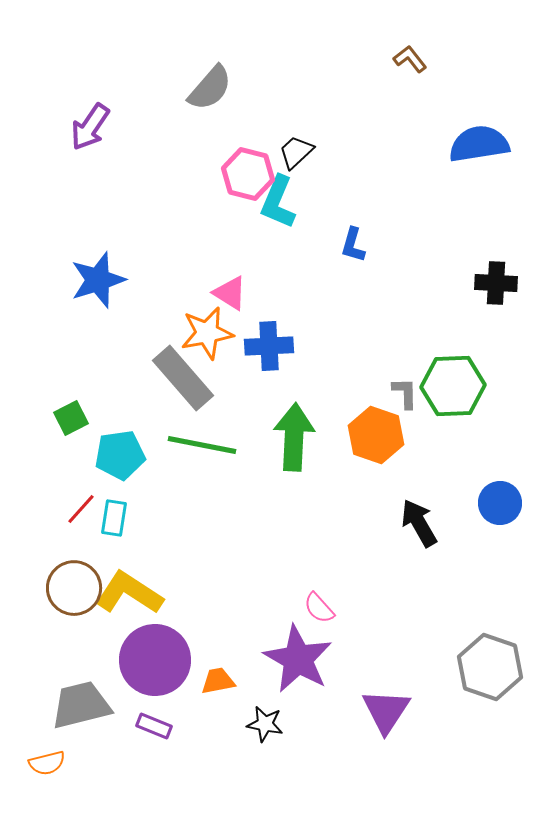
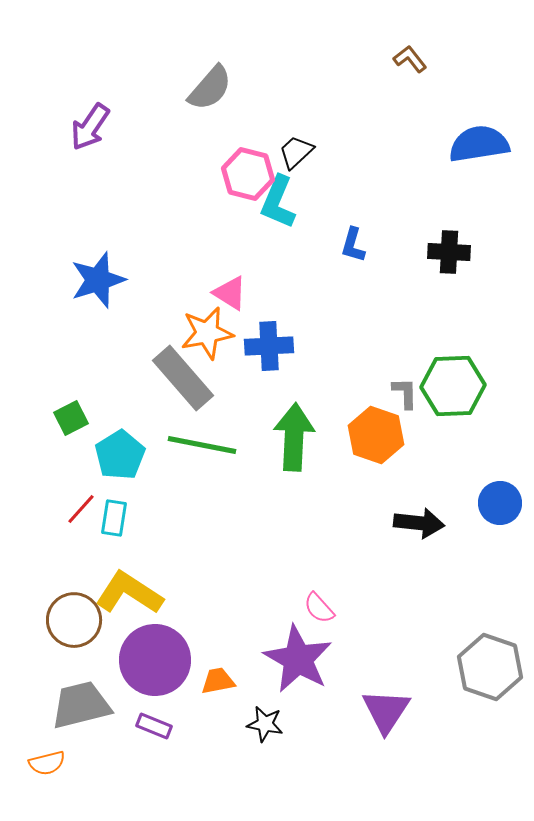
black cross: moved 47 px left, 31 px up
cyan pentagon: rotated 24 degrees counterclockwise
black arrow: rotated 126 degrees clockwise
brown circle: moved 32 px down
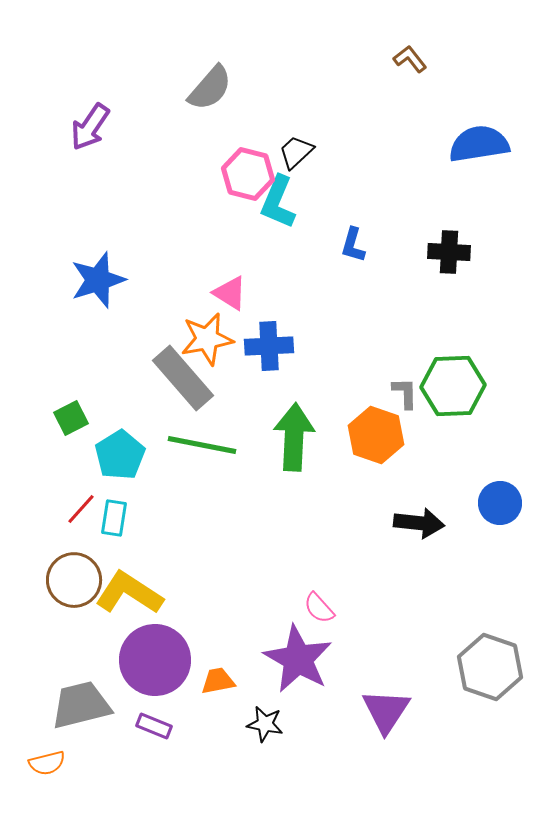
orange star: moved 6 px down
brown circle: moved 40 px up
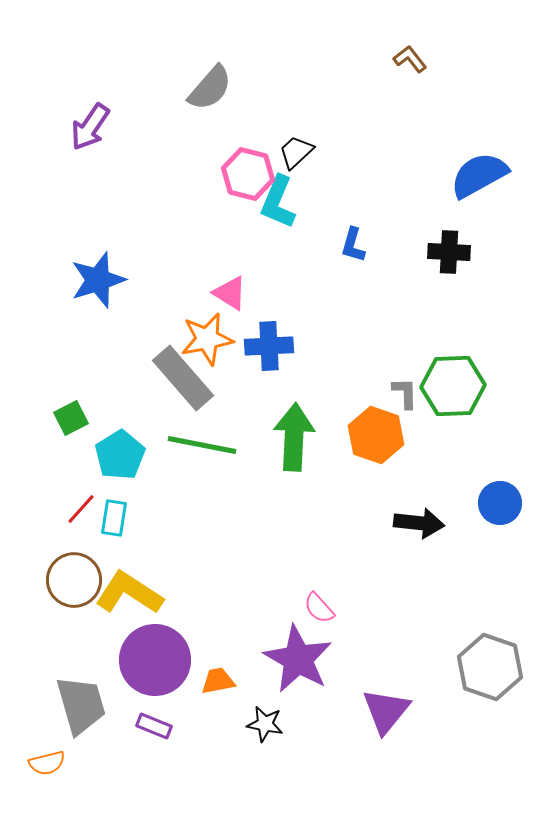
blue semicircle: moved 31 px down; rotated 20 degrees counterclockwise
gray trapezoid: rotated 88 degrees clockwise
purple triangle: rotated 6 degrees clockwise
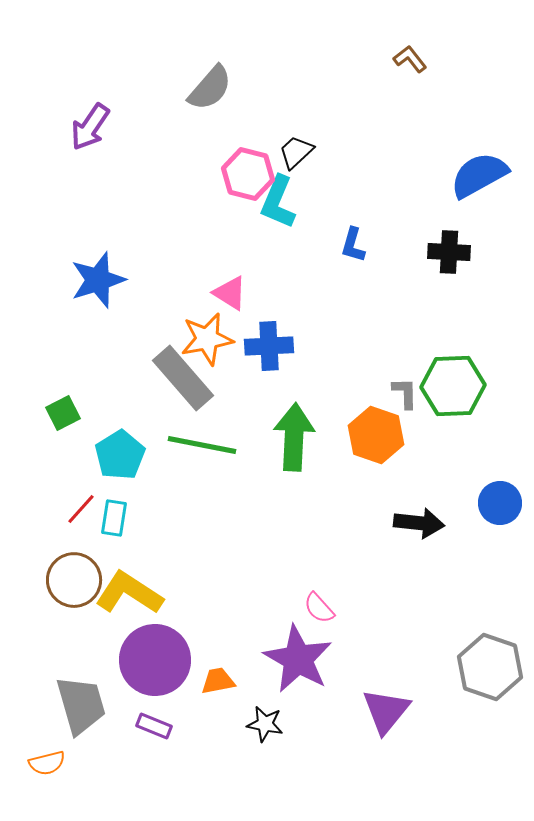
green square: moved 8 px left, 5 px up
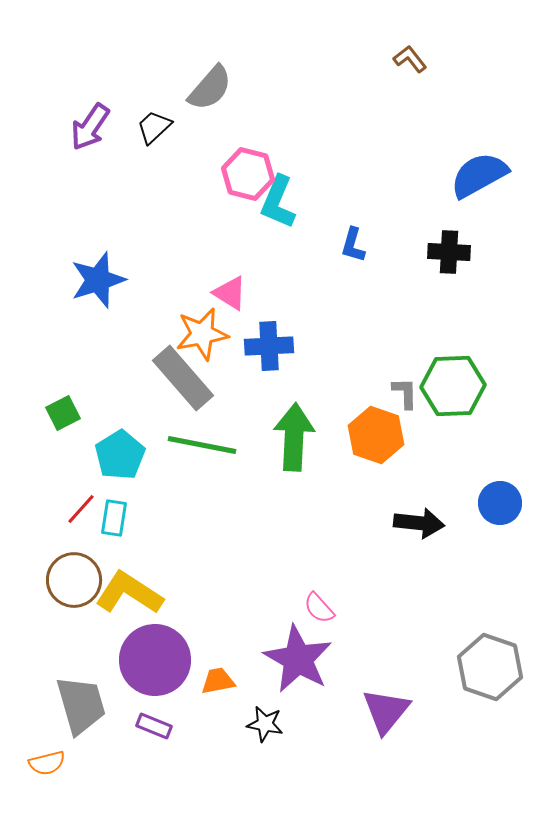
black trapezoid: moved 142 px left, 25 px up
orange star: moved 5 px left, 5 px up
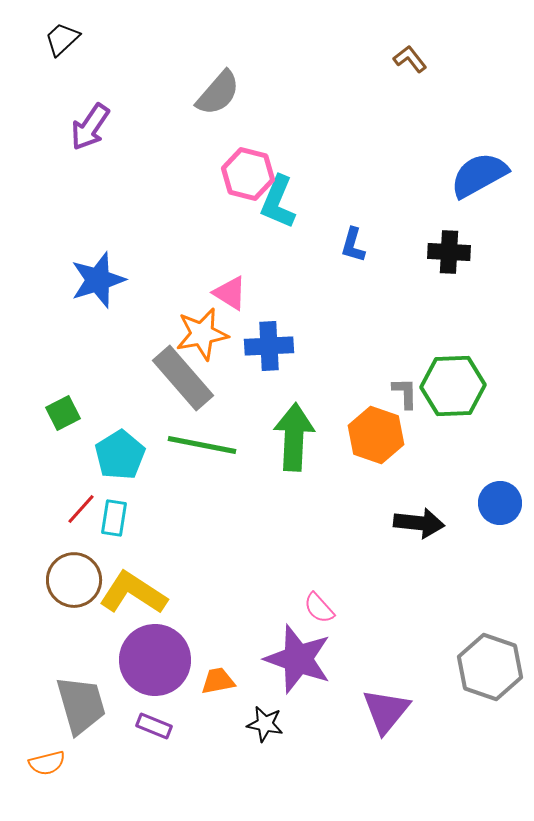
gray semicircle: moved 8 px right, 5 px down
black trapezoid: moved 92 px left, 88 px up
yellow L-shape: moved 4 px right
purple star: rotated 10 degrees counterclockwise
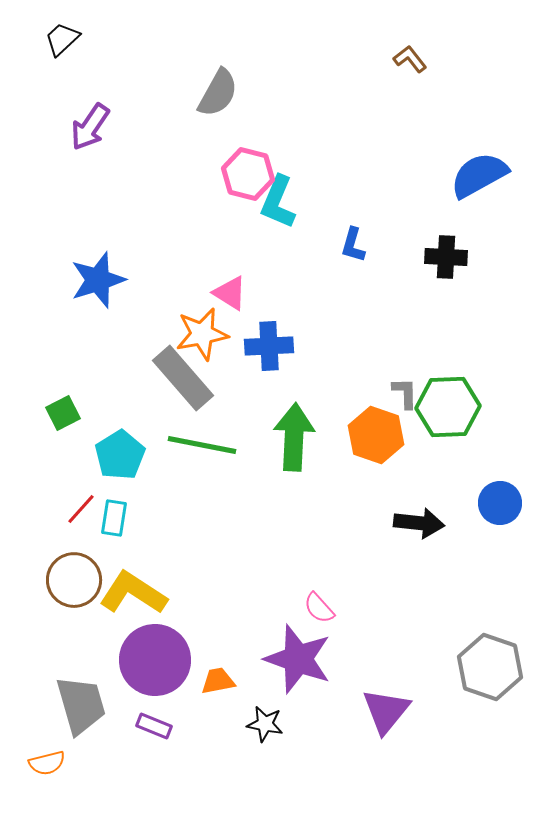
gray semicircle: rotated 12 degrees counterclockwise
black cross: moved 3 px left, 5 px down
green hexagon: moved 5 px left, 21 px down
